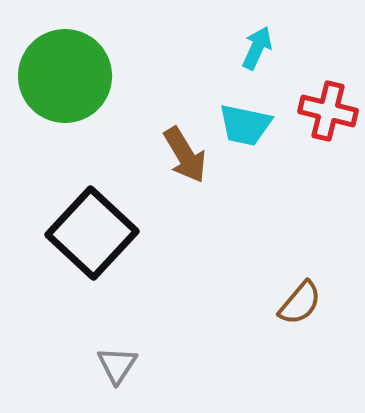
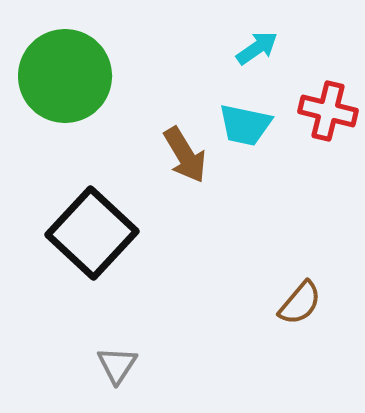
cyan arrow: rotated 30 degrees clockwise
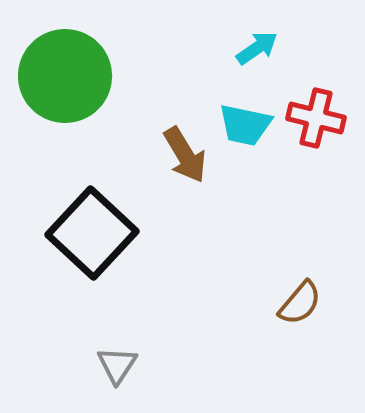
red cross: moved 12 px left, 7 px down
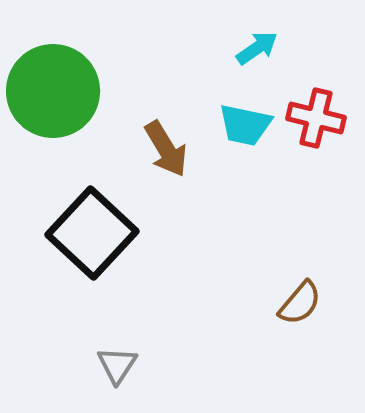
green circle: moved 12 px left, 15 px down
brown arrow: moved 19 px left, 6 px up
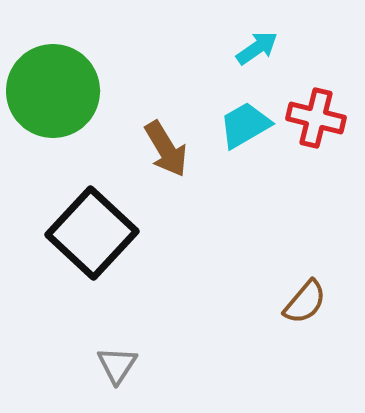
cyan trapezoid: rotated 138 degrees clockwise
brown semicircle: moved 5 px right, 1 px up
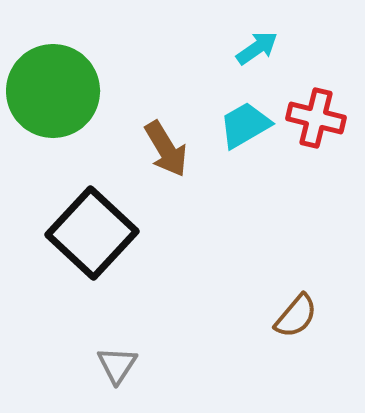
brown semicircle: moved 9 px left, 14 px down
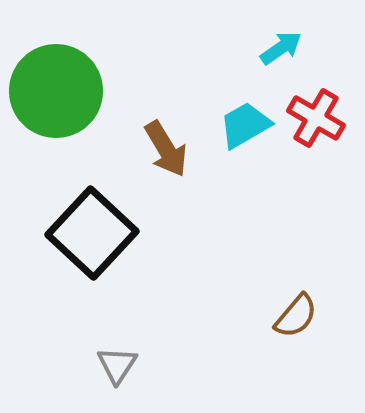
cyan arrow: moved 24 px right
green circle: moved 3 px right
red cross: rotated 16 degrees clockwise
